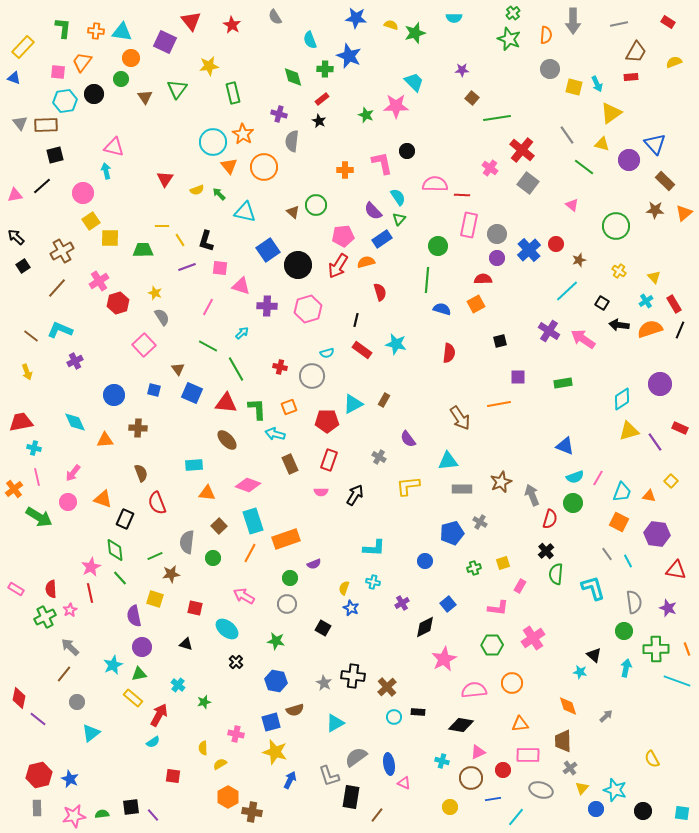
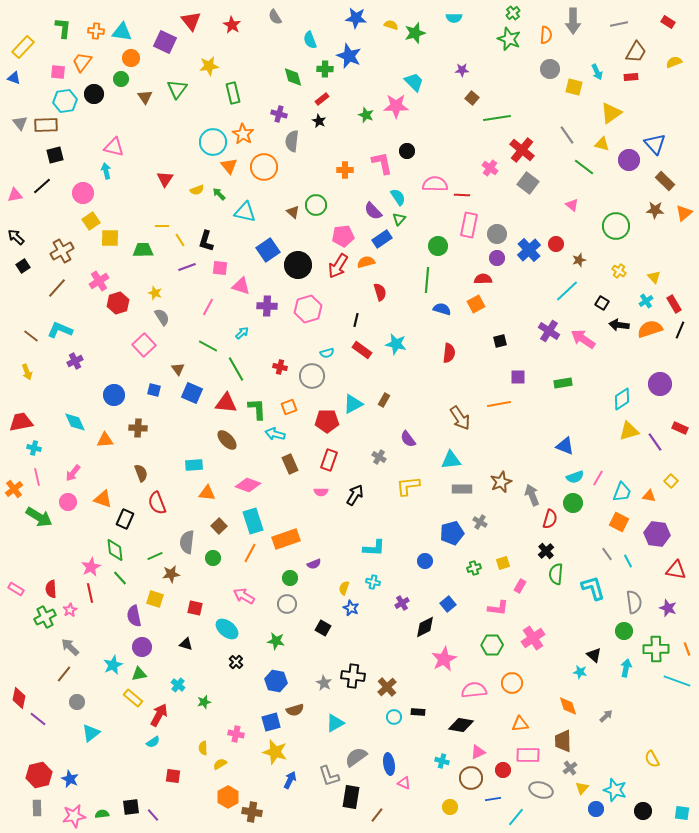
cyan arrow at (597, 84): moved 12 px up
cyan triangle at (448, 461): moved 3 px right, 1 px up
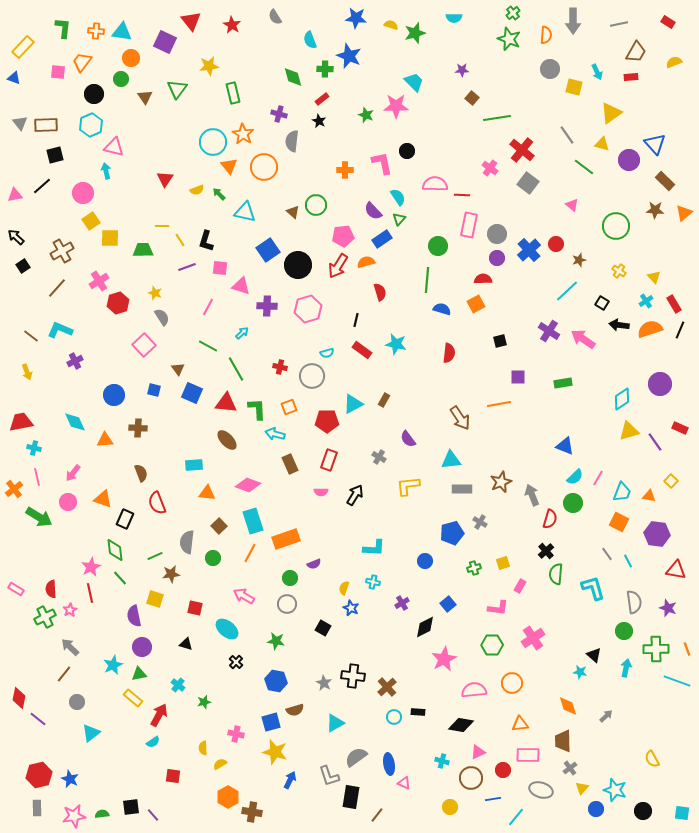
cyan hexagon at (65, 101): moved 26 px right, 24 px down; rotated 15 degrees counterclockwise
cyan semicircle at (575, 477): rotated 24 degrees counterclockwise
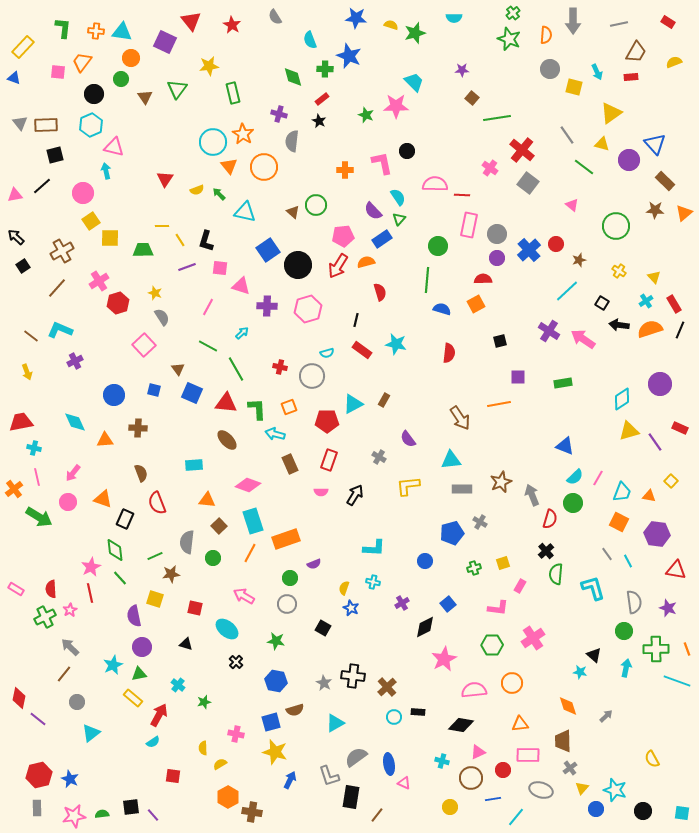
orange triangle at (207, 493): moved 7 px down
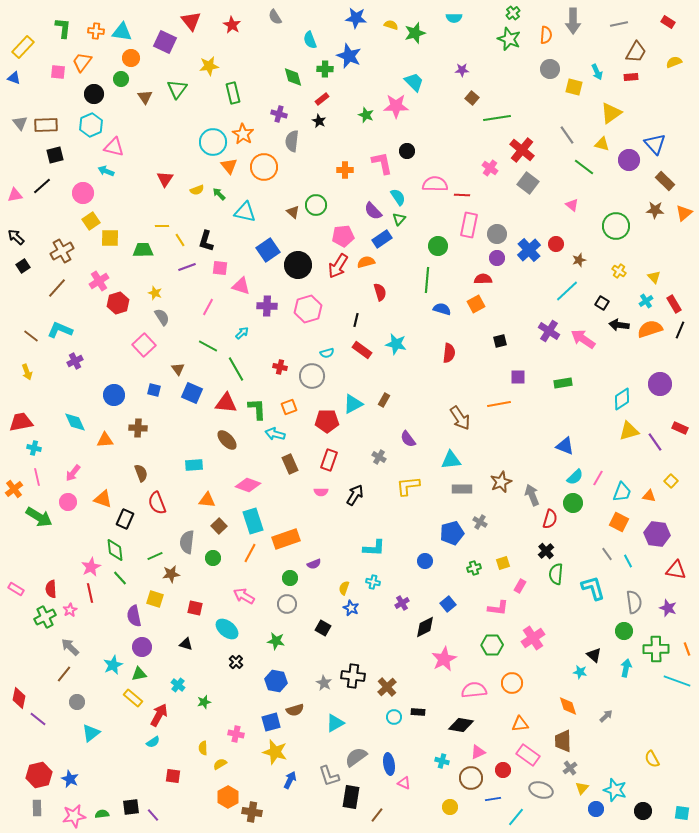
cyan arrow at (106, 171): rotated 56 degrees counterclockwise
pink rectangle at (528, 755): rotated 35 degrees clockwise
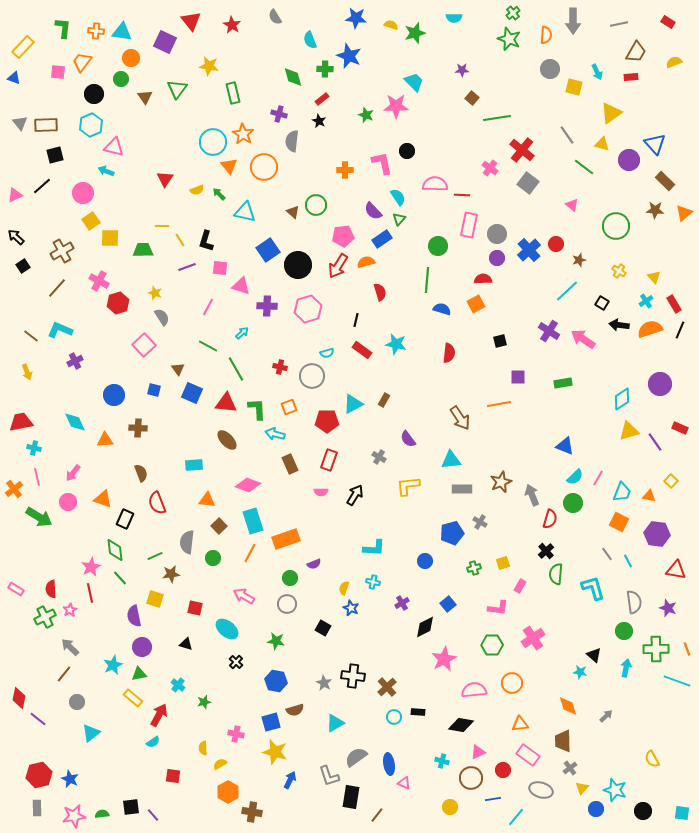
yellow star at (209, 66): rotated 18 degrees clockwise
pink triangle at (15, 195): rotated 14 degrees counterclockwise
pink cross at (99, 281): rotated 30 degrees counterclockwise
orange hexagon at (228, 797): moved 5 px up
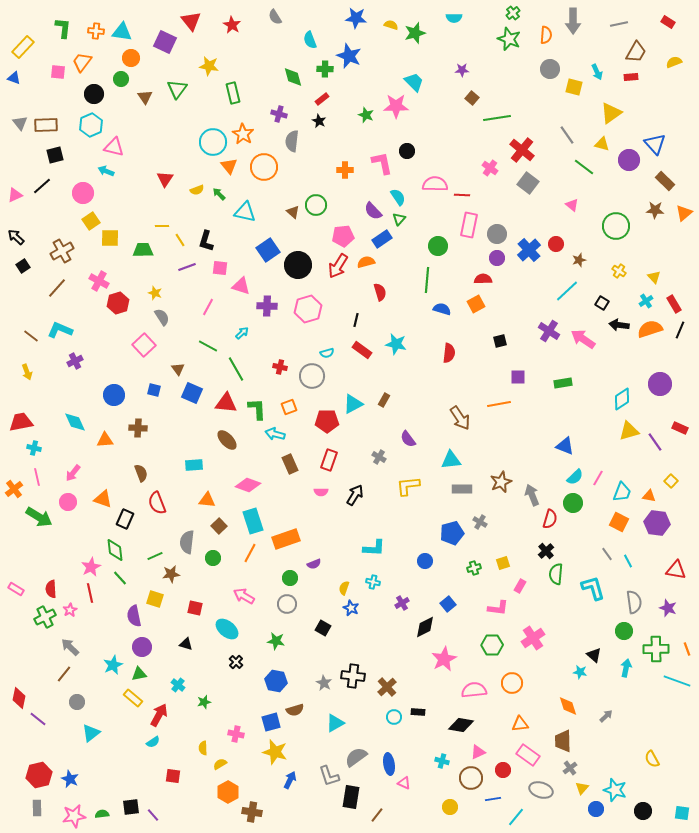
purple hexagon at (657, 534): moved 11 px up
